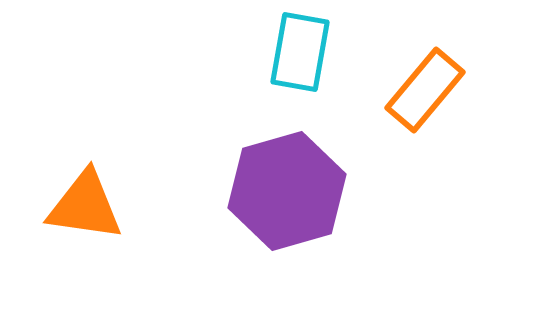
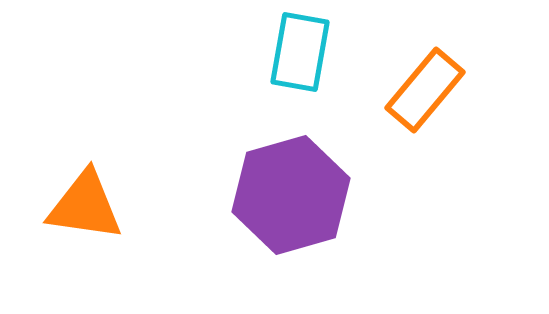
purple hexagon: moved 4 px right, 4 px down
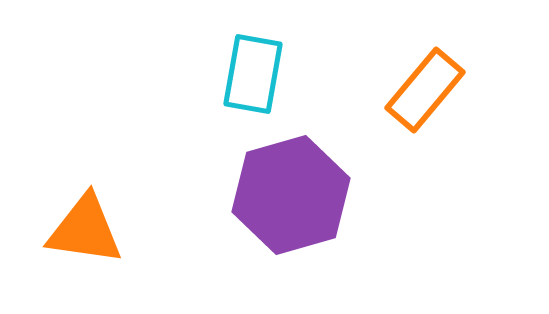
cyan rectangle: moved 47 px left, 22 px down
orange triangle: moved 24 px down
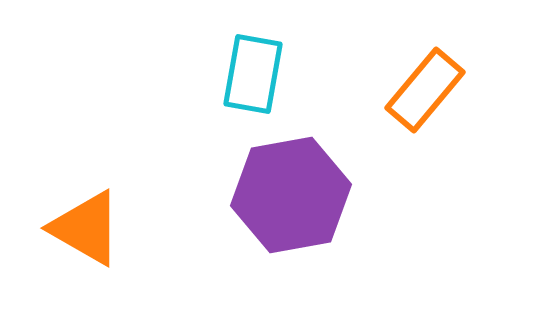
purple hexagon: rotated 6 degrees clockwise
orange triangle: moved 1 px right, 2 px up; rotated 22 degrees clockwise
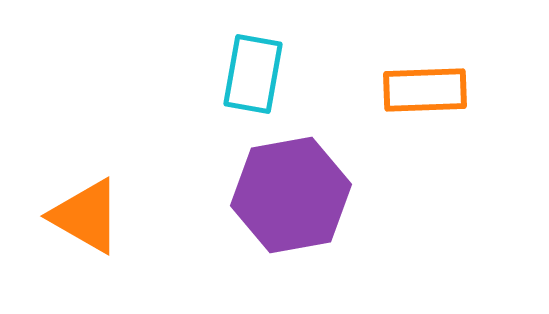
orange rectangle: rotated 48 degrees clockwise
orange triangle: moved 12 px up
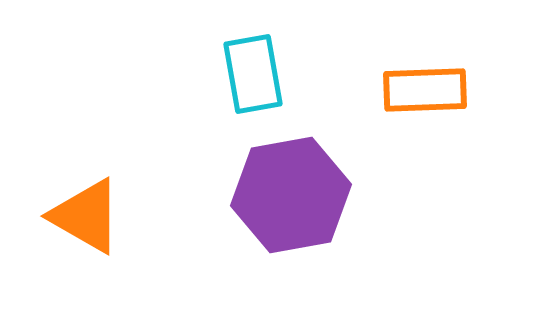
cyan rectangle: rotated 20 degrees counterclockwise
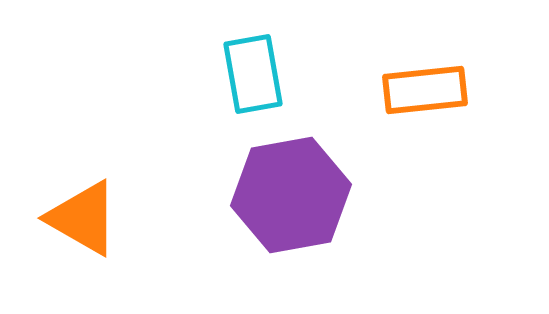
orange rectangle: rotated 4 degrees counterclockwise
orange triangle: moved 3 px left, 2 px down
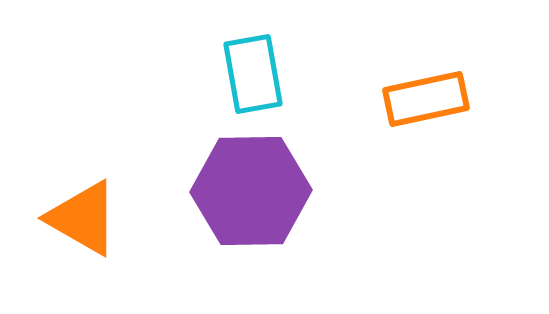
orange rectangle: moved 1 px right, 9 px down; rotated 6 degrees counterclockwise
purple hexagon: moved 40 px left, 4 px up; rotated 9 degrees clockwise
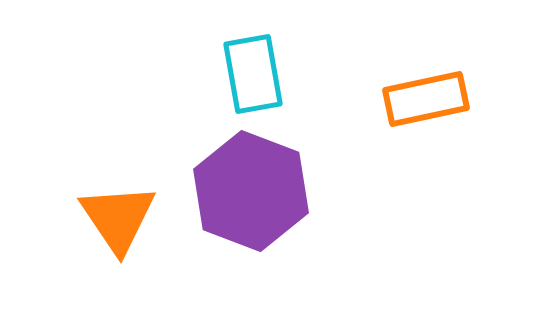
purple hexagon: rotated 22 degrees clockwise
orange triangle: moved 35 px right; rotated 26 degrees clockwise
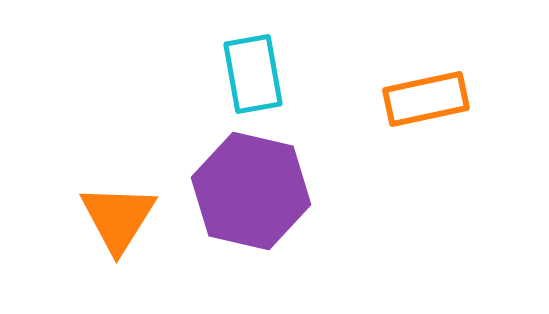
purple hexagon: rotated 8 degrees counterclockwise
orange triangle: rotated 6 degrees clockwise
